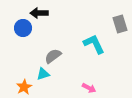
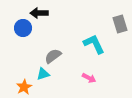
pink arrow: moved 10 px up
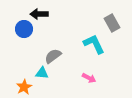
black arrow: moved 1 px down
gray rectangle: moved 8 px left, 1 px up; rotated 12 degrees counterclockwise
blue circle: moved 1 px right, 1 px down
cyan triangle: moved 1 px left, 1 px up; rotated 24 degrees clockwise
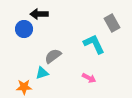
cyan triangle: rotated 24 degrees counterclockwise
orange star: rotated 28 degrees clockwise
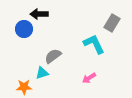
gray rectangle: rotated 60 degrees clockwise
pink arrow: rotated 120 degrees clockwise
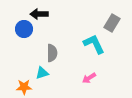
gray semicircle: moved 1 px left, 3 px up; rotated 126 degrees clockwise
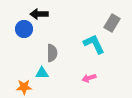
cyan triangle: rotated 16 degrees clockwise
pink arrow: rotated 16 degrees clockwise
